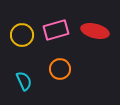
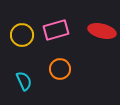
red ellipse: moved 7 px right
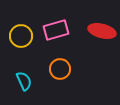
yellow circle: moved 1 px left, 1 px down
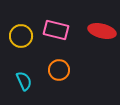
pink rectangle: rotated 30 degrees clockwise
orange circle: moved 1 px left, 1 px down
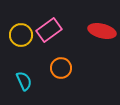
pink rectangle: moved 7 px left; rotated 50 degrees counterclockwise
yellow circle: moved 1 px up
orange circle: moved 2 px right, 2 px up
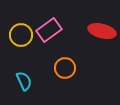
orange circle: moved 4 px right
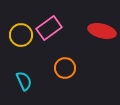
pink rectangle: moved 2 px up
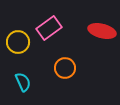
yellow circle: moved 3 px left, 7 px down
cyan semicircle: moved 1 px left, 1 px down
